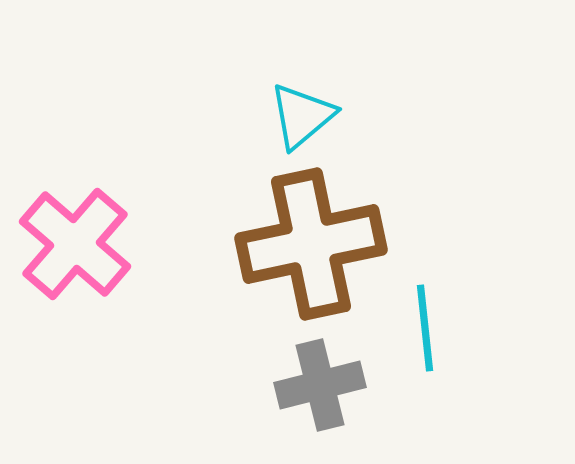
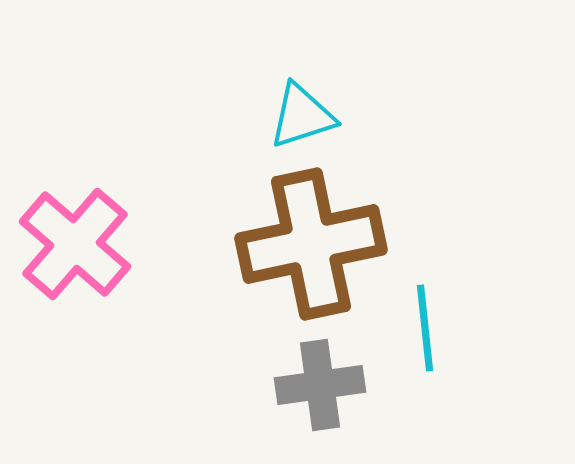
cyan triangle: rotated 22 degrees clockwise
gray cross: rotated 6 degrees clockwise
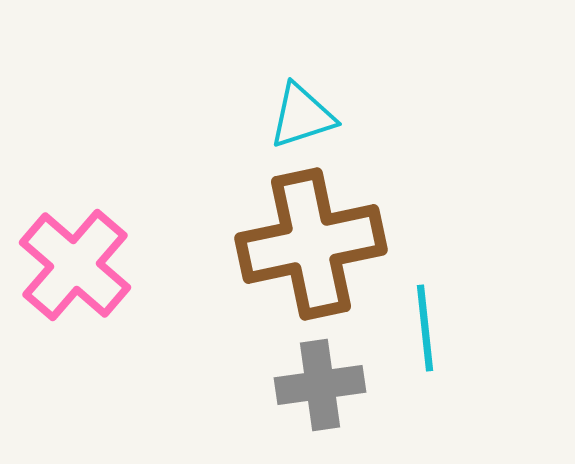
pink cross: moved 21 px down
